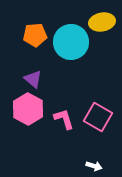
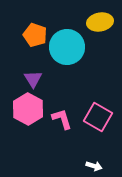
yellow ellipse: moved 2 px left
orange pentagon: rotated 25 degrees clockwise
cyan circle: moved 4 px left, 5 px down
purple triangle: rotated 18 degrees clockwise
pink L-shape: moved 2 px left
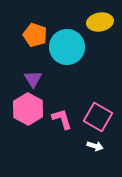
white arrow: moved 1 px right, 20 px up
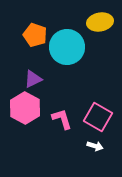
purple triangle: rotated 36 degrees clockwise
pink hexagon: moved 3 px left, 1 px up
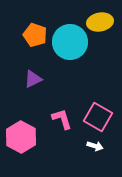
cyan circle: moved 3 px right, 5 px up
pink hexagon: moved 4 px left, 29 px down
